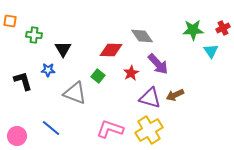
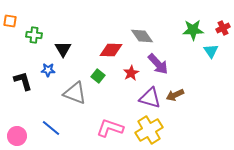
pink L-shape: moved 1 px up
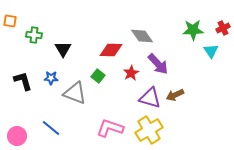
blue star: moved 3 px right, 8 px down
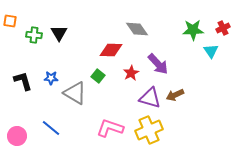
gray diamond: moved 5 px left, 7 px up
black triangle: moved 4 px left, 16 px up
gray triangle: rotated 10 degrees clockwise
yellow cross: rotated 8 degrees clockwise
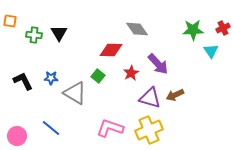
black L-shape: rotated 10 degrees counterclockwise
